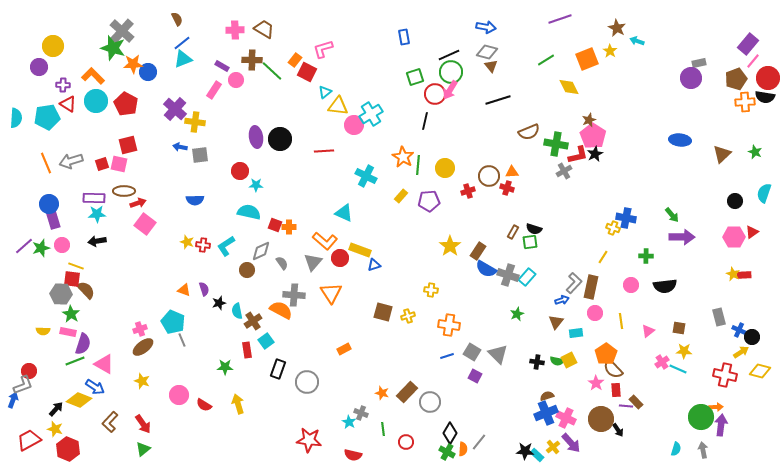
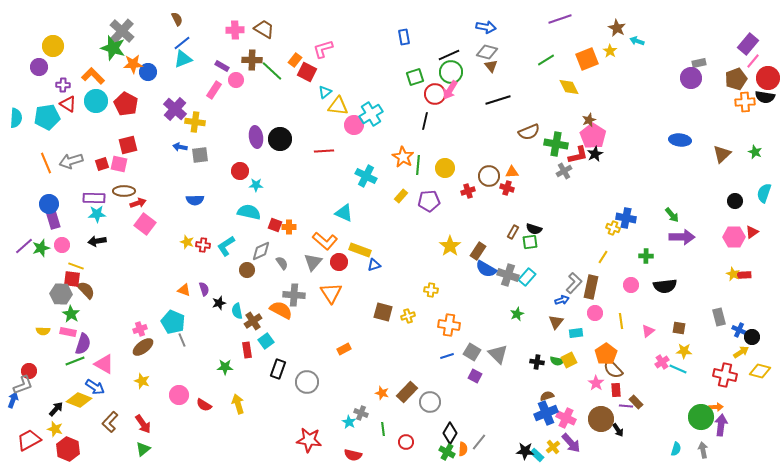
red circle at (340, 258): moved 1 px left, 4 px down
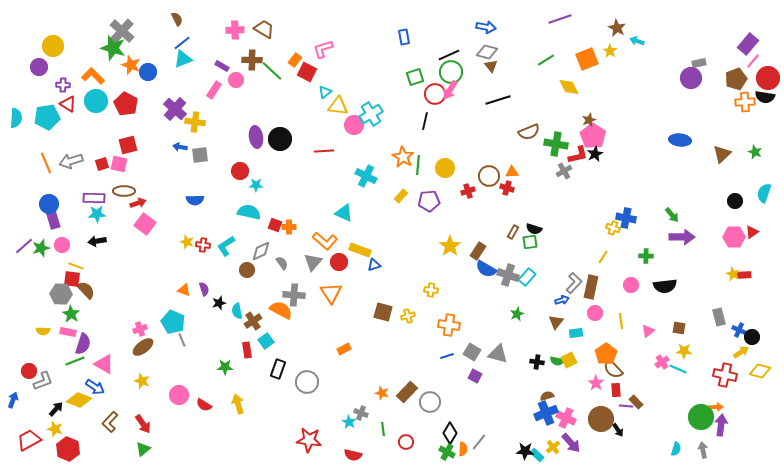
orange star at (133, 64): moved 2 px left, 1 px down; rotated 24 degrees clockwise
gray triangle at (498, 354): rotated 30 degrees counterclockwise
gray L-shape at (23, 385): moved 20 px right, 4 px up
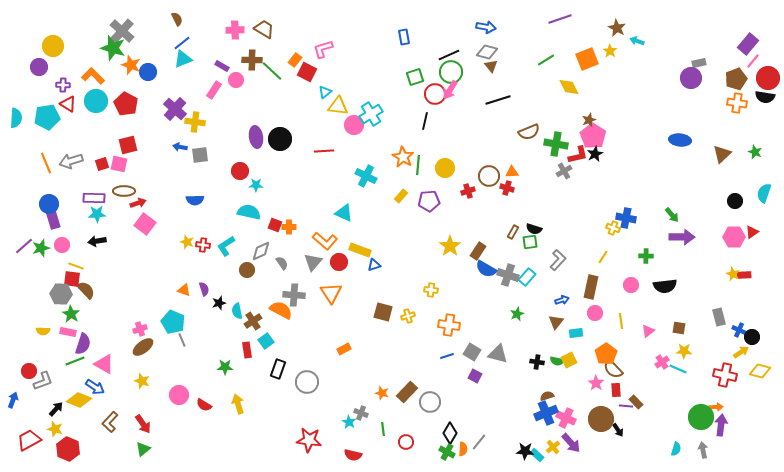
orange cross at (745, 102): moved 8 px left, 1 px down; rotated 12 degrees clockwise
gray L-shape at (574, 283): moved 16 px left, 23 px up
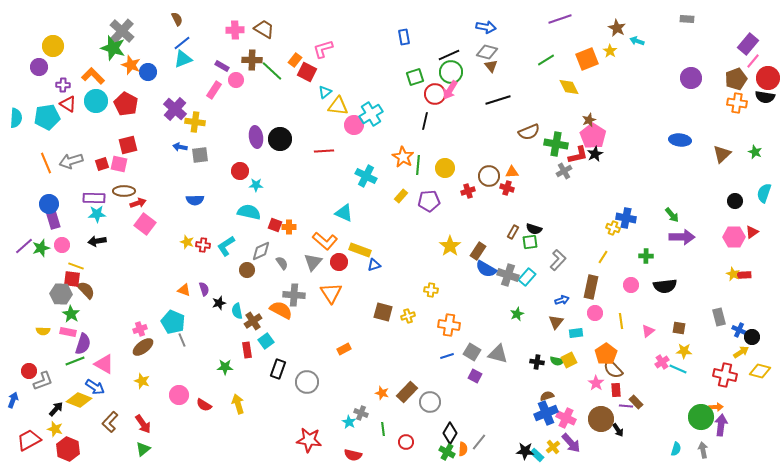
gray rectangle at (699, 63): moved 12 px left, 44 px up; rotated 16 degrees clockwise
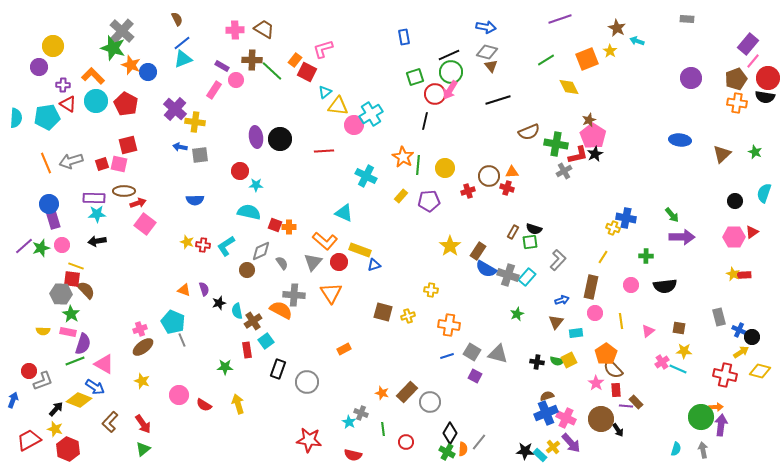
cyan rectangle at (537, 455): moved 3 px right
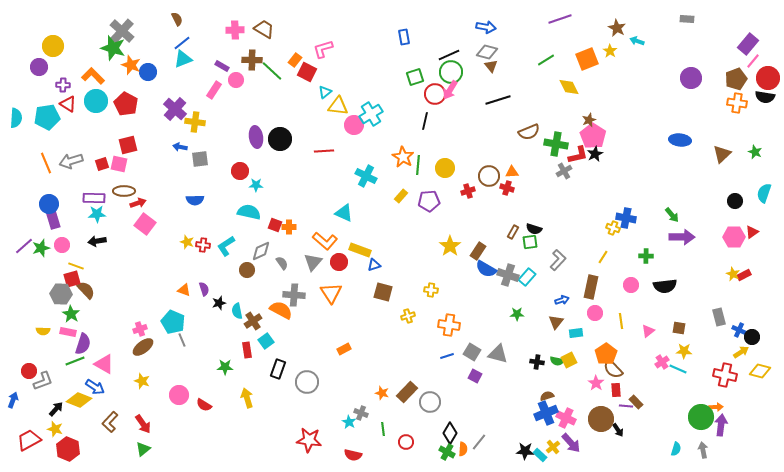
gray square at (200, 155): moved 4 px down
red rectangle at (744, 275): rotated 24 degrees counterclockwise
red square at (72, 279): rotated 24 degrees counterclockwise
brown square at (383, 312): moved 20 px up
green star at (517, 314): rotated 24 degrees clockwise
yellow arrow at (238, 404): moved 9 px right, 6 px up
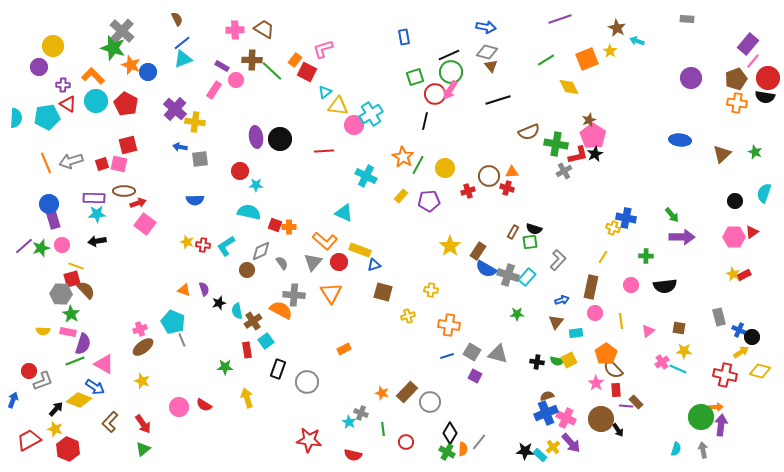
green line at (418, 165): rotated 24 degrees clockwise
pink circle at (179, 395): moved 12 px down
